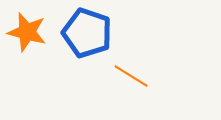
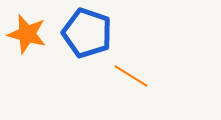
orange star: moved 2 px down
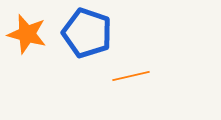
orange line: rotated 45 degrees counterclockwise
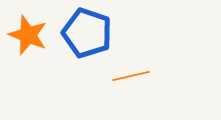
orange star: moved 1 px right, 1 px down; rotated 6 degrees clockwise
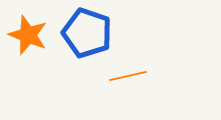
orange line: moved 3 px left
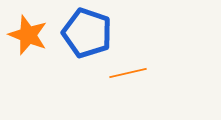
orange line: moved 3 px up
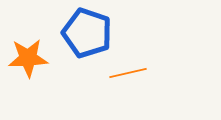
orange star: moved 23 px down; rotated 24 degrees counterclockwise
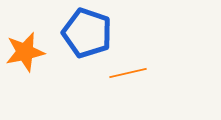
orange star: moved 3 px left, 6 px up; rotated 9 degrees counterclockwise
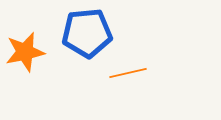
blue pentagon: rotated 24 degrees counterclockwise
